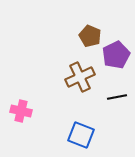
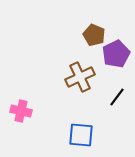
brown pentagon: moved 4 px right, 1 px up
purple pentagon: moved 1 px up
black line: rotated 42 degrees counterclockwise
blue square: rotated 16 degrees counterclockwise
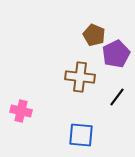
brown cross: rotated 32 degrees clockwise
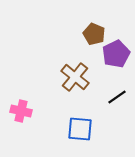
brown pentagon: moved 1 px up
brown cross: moved 5 px left; rotated 32 degrees clockwise
black line: rotated 18 degrees clockwise
blue square: moved 1 px left, 6 px up
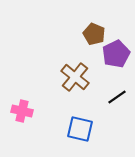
pink cross: moved 1 px right
blue square: rotated 8 degrees clockwise
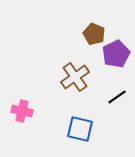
brown cross: rotated 16 degrees clockwise
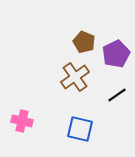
brown pentagon: moved 10 px left, 8 px down
black line: moved 2 px up
pink cross: moved 10 px down
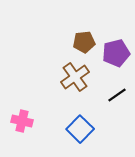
brown pentagon: rotated 30 degrees counterclockwise
purple pentagon: moved 1 px up; rotated 12 degrees clockwise
blue square: rotated 32 degrees clockwise
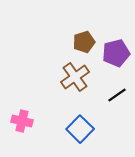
brown pentagon: rotated 10 degrees counterclockwise
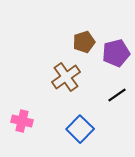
brown cross: moved 9 px left
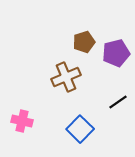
brown cross: rotated 12 degrees clockwise
black line: moved 1 px right, 7 px down
